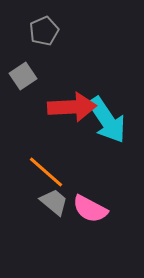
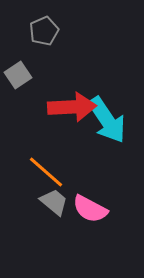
gray square: moved 5 px left, 1 px up
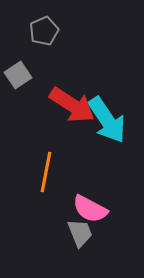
red arrow: moved 2 px up; rotated 36 degrees clockwise
orange line: rotated 60 degrees clockwise
gray trapezoid: moved 26 px right, 31 px down; rotated 28 degrees clockwise
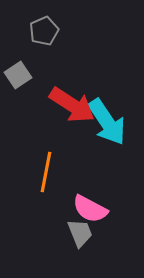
cyan arrow: moved 2 px down
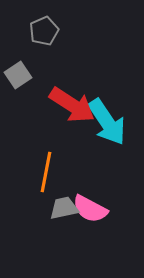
gray trapezoid: moved 16 px left, 25 px up; rotated 80 degrees counterclockwise
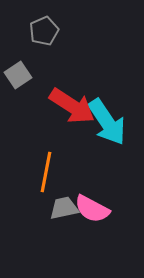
red arrow: moved 1 px down
pink semicircle: moved 2 px right
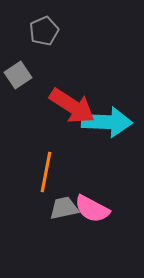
cyan arrow: rotated 54 degrees counterclockwise
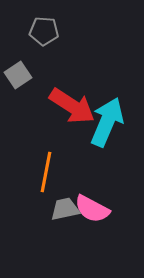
gray pentagon: rotated 28 degrees clockwise
cyan arrow: rotated 69 degrees counterclockwise
gray trapezoid: moved 1 px right, 1 px down
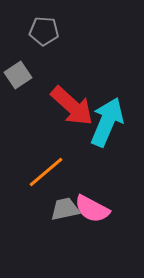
red arrow: rotated 9 degrees clockwise
orange line: rotated 39 degrees clockwise
